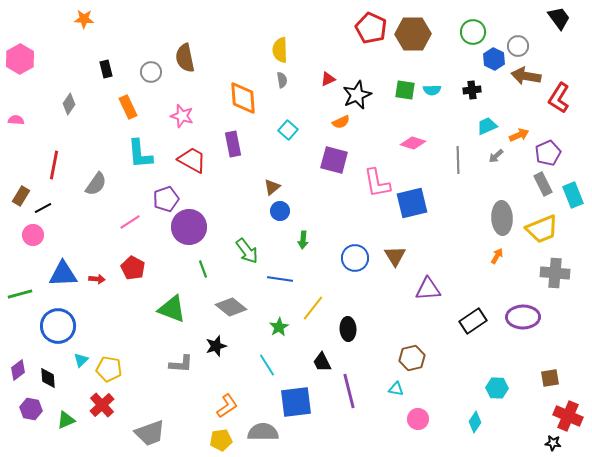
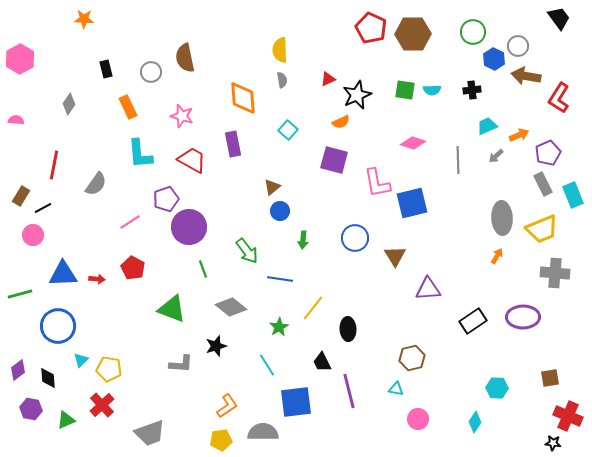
blue circle at (355, 258): moved 20 px up
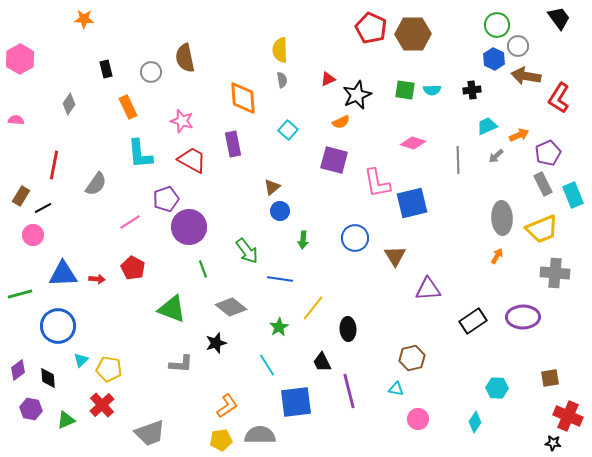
green circle at (473, 32): moved 24 px right, 7 px up
pink star at (182, 116): moved 5 px down
black star at (216, 346): moved 3 px up
gray semicircle at (263, 432): moved 3 px left, 3 px down
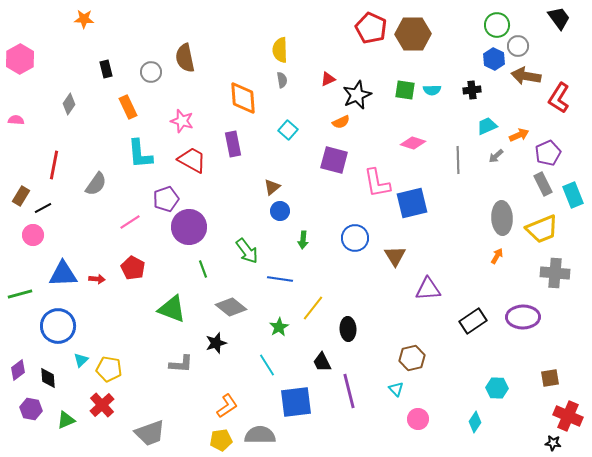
cyan triangle at (396, 389): rotated 35 degrees clockwise
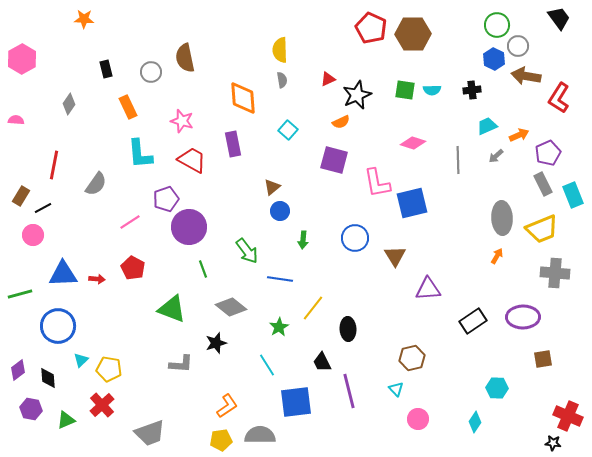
pink hexagon at (20, 59): moved 2 px right
brown square at (550, 378): moved 7 px left, 19 px up
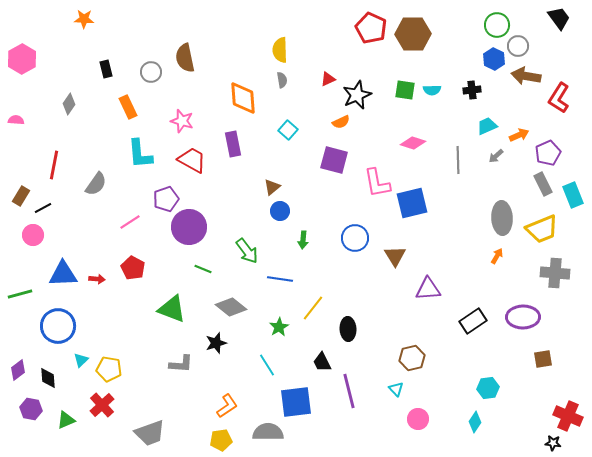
green line at (203, 269): rotated 48 degrees counterclockwise
cyan hexagon at (497, 388): moved 9 px left; rotated 10 degrees counterclockwise
gray semicircle at (260, 435): moved 8 px right, 3 px up
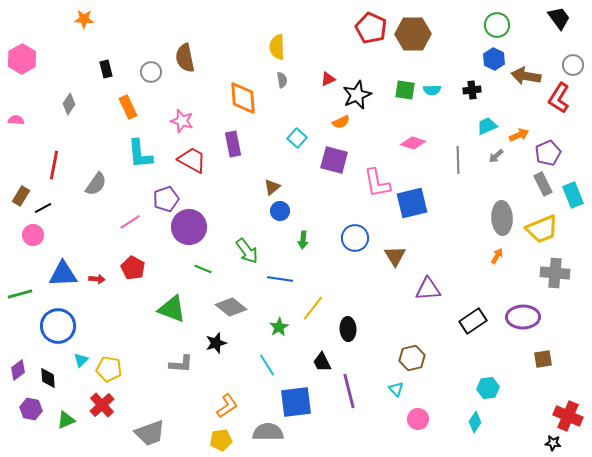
gray circle at (518, 46): moved 55 px right, 19 px down
yellow semicircle at (280, 50): moved 3 px left, 3 px up
cyan square at (288, 130): moved 9 px right, 8 px down
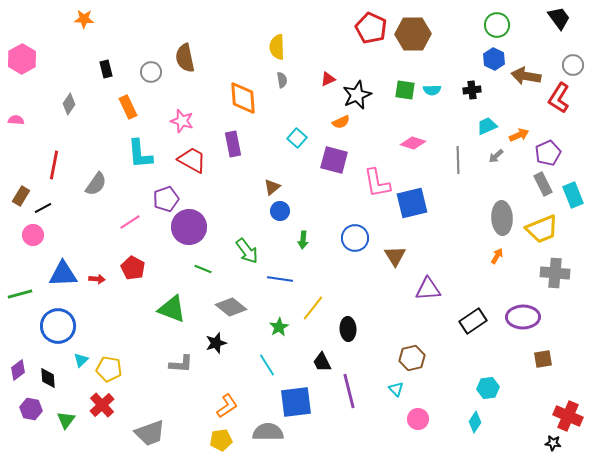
green triangle at (66, 420): rotated 30 degrees counterclockwise
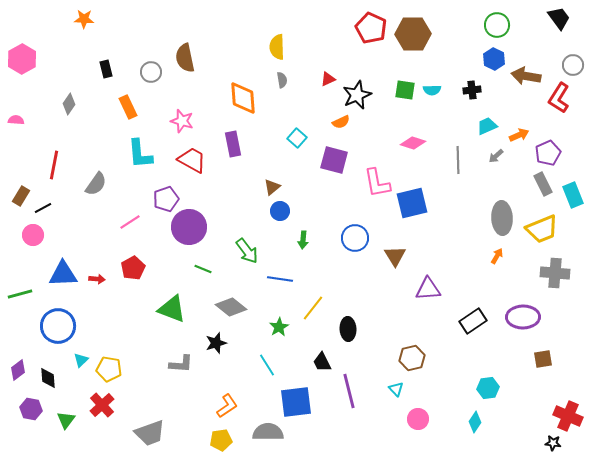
red pentagon at (133, 268): rotated 15 degrees clockwise
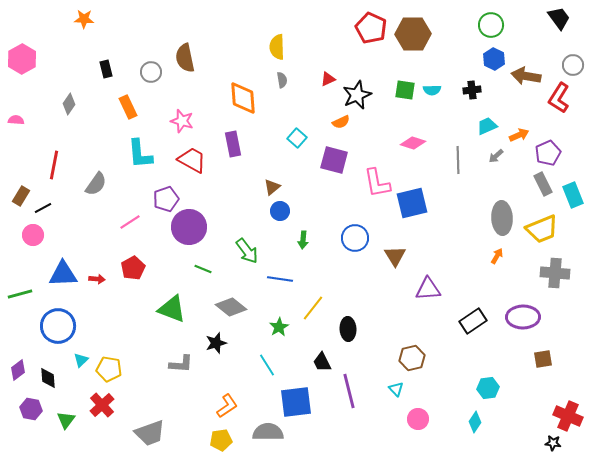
green circle at (497, 25): moved 6 px left
